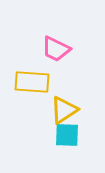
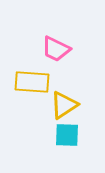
yellow triangle: moved 5 px up
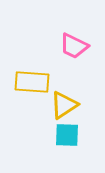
pink trapezoid: moved 18 px right, 3 px up
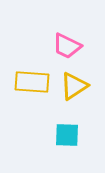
pink trapezoid: moved 7 px left
yellow triangle: moved 10 px right, 19 px up
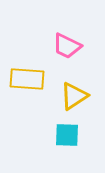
yellow rectangle: moved 5 px left, 3 px up
yellow triangle: moved 10 px down
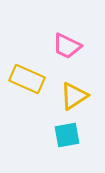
yellow rectangle: rotated 20 degrees clockwise
cyan square: rotated 12 degrees counterclockwise
